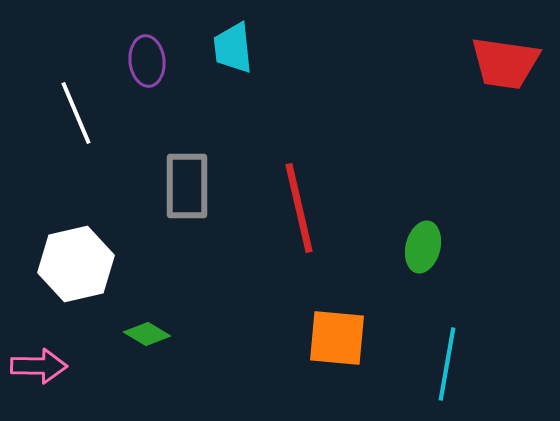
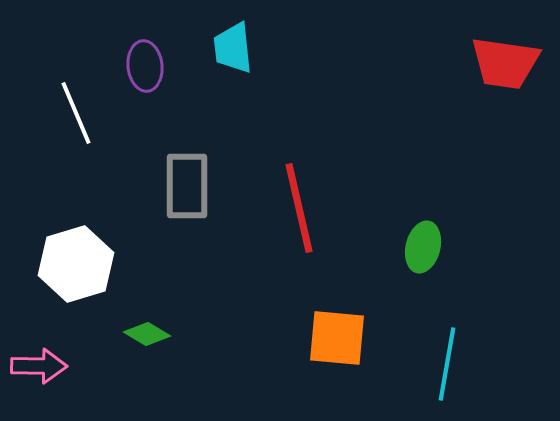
purple ellipse: moved 2 px left, 5 px down
white hexagon: rotated 4 degrees counterclockwise
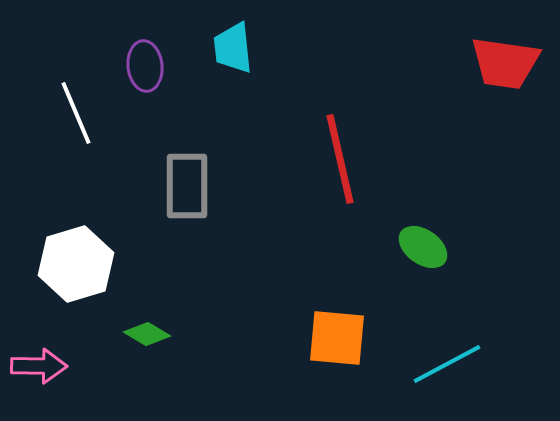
red line: moved 41 px right, 49 px up
green ellipse: rotated 69 degrees counterclockwise
cyan line: rotated 52 degrees clockwise
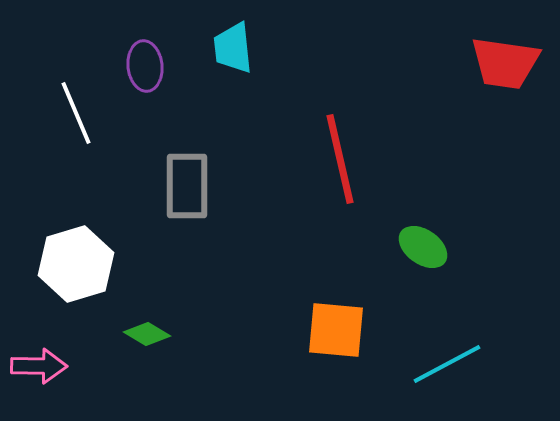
orange square: moved 1 px left, 8 px up
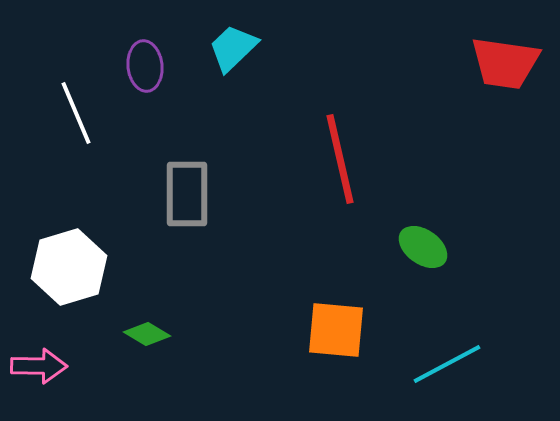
cyan trapezoid: rotated 52 degrees clockwise
gray rectangle: moved 8 px down
white hexagon: moved 7 px left, 3 px down
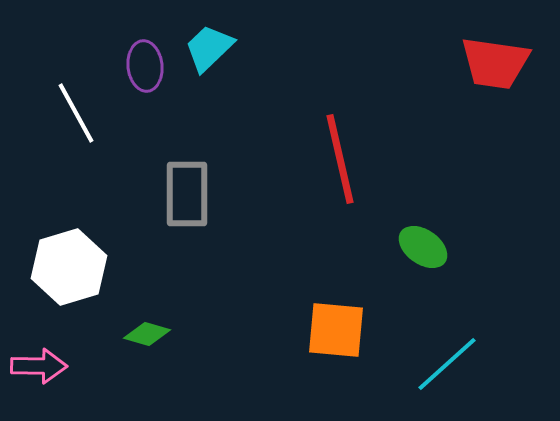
cyan trapezoid: moved 24 px left
red trapezoid: moved 10 px left
white line: rotated 6 degrees counterclockwise
green diamond: rotated 15 degrees counterclockwise
cyan line: rotated 14 degrees counterclockwise
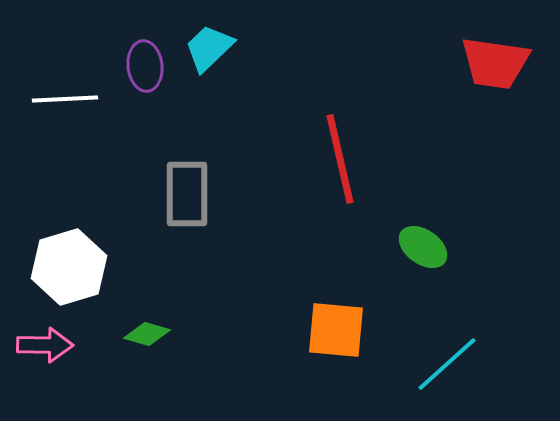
white line: moved 11 px left, 14 px up; rotated 64 degrees counterclockwise
pink arrow: moved 6 px right, 21 px up
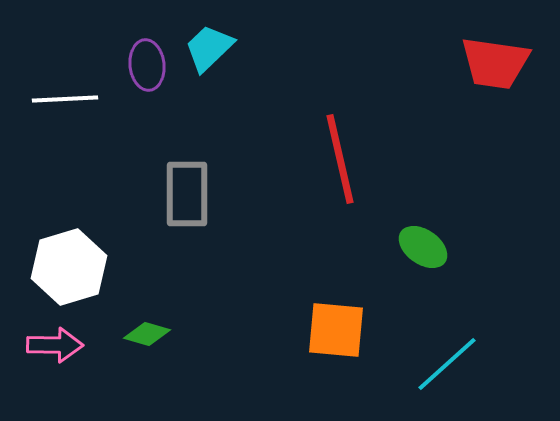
purple ellipse: moved 2 px right, 1 px up
pink arrow: moved 10 px right
